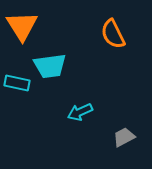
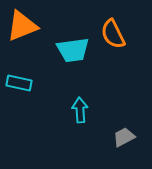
orange triangle: rotated 40 degrees clockwise
cyan trapezoid: moved 23 px right, 16 px up
cyan rectangle: moved 2 px right
cyan arrow: moved 2 px up; rotated 110 degrees clockwise
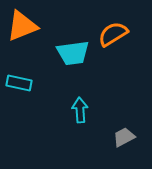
orange semicircle: rotated 84 degrees clockwise
cyan trapezoid: moved 3 px down
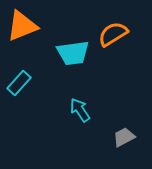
cyan rectangle: rotated 60 degrees counterclockwise
cyan arrow: rotated 30 degrees counterclockwise
